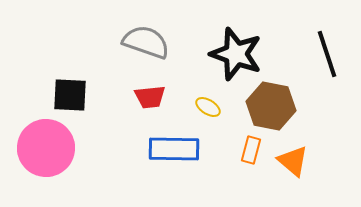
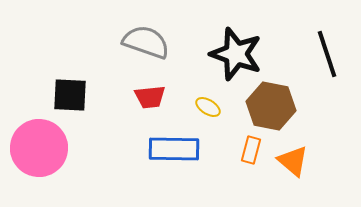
pink circle: moved 7 px left
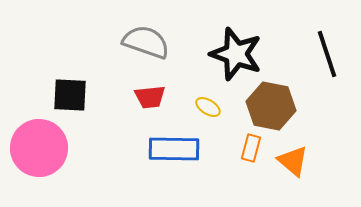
orange rectangle: moved 2 px up
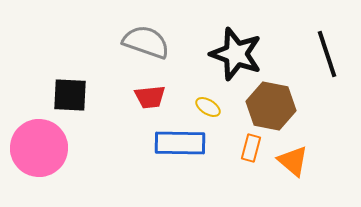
blue rectangle: moved 6 px right, 6 px up
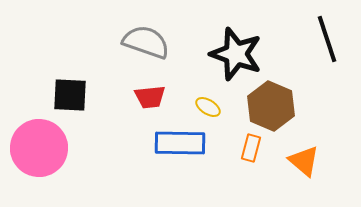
black line: moved 15 px up
brown hexagon: rotated 12 degrees clockwise
orange triangle: moved 11 px right
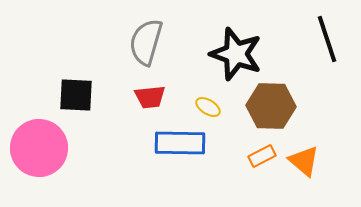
gray semicircle: rotated 93 degrees counterclockwise
black square: moved 6 px right
brown hexagon: rotated 21 degrees counterclockwise
orange rectangle: moved 11 px right, 8 px down; rotated 48 degrees clockwise
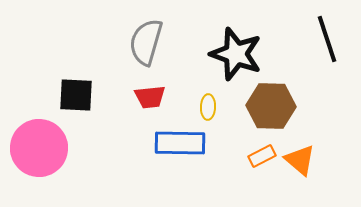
yellow ellipse: rotated 60 degrees clockwise
orange triangle: moved 4 px left, 1 px up
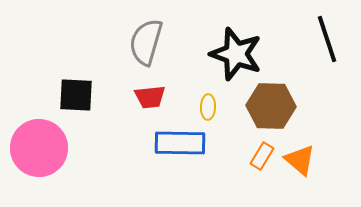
orange rectangle: rotated 32 degrees counterclockwise
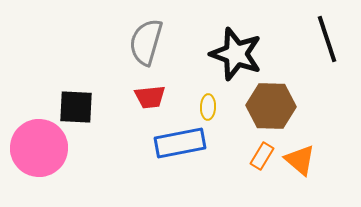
black square: moved 12 px down
blue rectangle: rotated 12 degrees counterclockwise
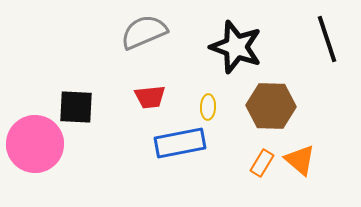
gray semicircle: moved 2 px left, 10 px up; rotated 51 degrees clockwise
black star: moved 7 px up
pink circle: moved 4 px left, 4 px up
orange rectangle: moved 7 px down
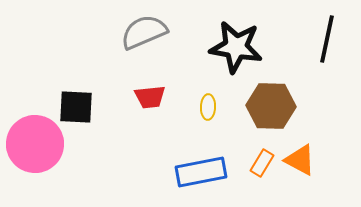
black line: rotated 30 degrees clockwise
black star: rotated 10 degrees counterclockwise
blue rectangle: moved 21 px right, 29 px down
orange triangle: rotated 12 degrees counterclockwise
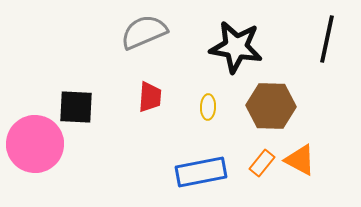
red trapezoid: rotated 80 degrees counterclockwise
orange rectangle: rotated 8 degrees clockwise
